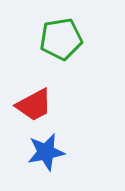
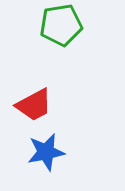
green pentagon: moved 14 px up
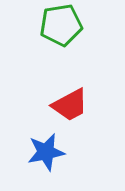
red trapezoid: moved 36 px right
